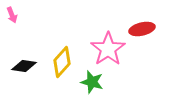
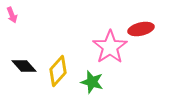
red ellipse: moved 1 px left
pink star: moved 2 px right, 2 px up
yellow diamond: moved 4 px left, 9 px down
black diamond: rotated 40 degrees clockwise
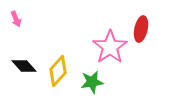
pink arrow: moved 4 px right, 4 px down
red ellipse: rotated 65 degrees counterclockwise
green star: rotated 25 degrees counterclockwise
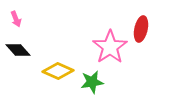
black diamond: moved 6 px left, 16 px up
yellow diamond: rotated 72 degrees clockwise
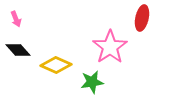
red ellipse: moved 1 px right, 11 px up
yellow diamond: moved 2 px left, 6 px up
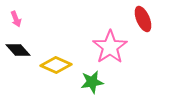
red ellipse: moved 1 px right, 1 px down; rotated 35 degrees counterclockwise
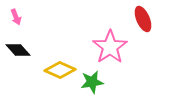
pink arrow: moved 2 px up
yellow diamond: moved 4 px right, 5 px down
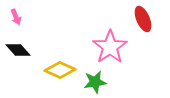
green star: moved 3 px right
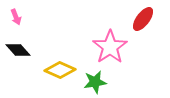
red ellipse: rotated 60 degrees clockwise
